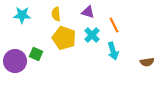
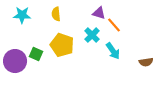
purple triangle: moved 11 px right, 1 px down
orange line: rotated 14 degrees counterclockwise
yellow pentagon: moved 2 px left, 7 px down
cyan arrow: rotated 18 degrees counterclockwise
brown semicircle: moved 1 px left
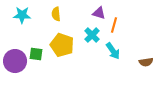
orange line: rotated 56 degrees clockwise
green square: rotated 16 degrees counterclockwise
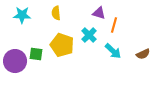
yellow semicircle: moved 1 px up
cyan cross: moved 3 px left
cyan arrow: rotated 12 degrees counterclockwise
brown semicircle: moved 3 px left, 8 px up; rotated 16 degrees counterclockwise
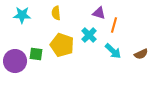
brown semicircle: moved 2 px left
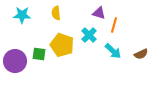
green square: moved 3 px right
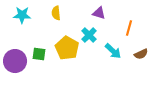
orange line: moved 15 px right, 3 px down
yellow pentagon: moved 5 px right, 3 px down; rotated 10 degrees clockwise
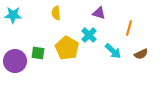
cyan star: moved 9 px left
green square: moved 1 px left, 1 px up
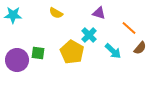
yellow semicircle: rotated 56 degrees counterclockwise
orange line: rotated 63 degrees counterclockwise
yellow pentagon: moved 5 px right, 4 px down
brown semicircle: moved 1 px left, 6 px up; rotated 24 degrees counterclockwise
purple circle: moved 2 px right, 1 px up
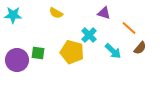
purple triangle: moved 5 px right
yellow pentagon: rotated 15 degrees counterclockwise
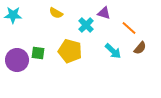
cyan cross: moved 3 px left, 10 px up
yellow pentagon: moved 2 px left, 1 px up
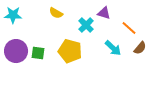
cyan arrow: moved 3 px up
purple circle: moved 1 px left, 9 px up
